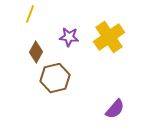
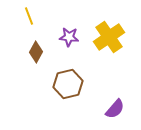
yellow line: moved 1 px left, 2 px down; rotated 42 degrees counterclockwise
brown hexagon: moved 13 px right, 6 px down
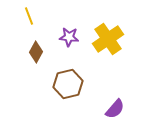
yellow cross: moved 1 px left, 2 px down
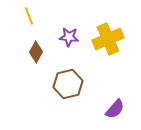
yellow cross: rotated 12 degrees clockwise
